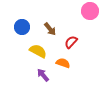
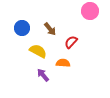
blue circle: moved 1 px down
orange semicircle: rotated 16 degrees counterclockwise
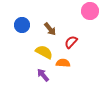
blue circle: moved 3 px up
yellow semicircle: moved 6 px right, 1 px down
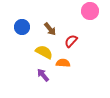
blue circle: moved 2 px down
red semicircle: moved 1 px up
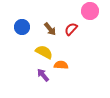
red semicircle: moved 12 px up
orange semicircle: moved 2 px left, 2 px down
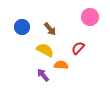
pink circle: moved 6 px down
red semicircle: moved 7 px right, 19 px down
yellow semicircle: moved 1 px right, 2 px up
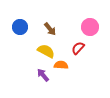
pink circle: moved 10 px down
blue circle: moved 2 px left
yellow semicircle: moved 1 px right, 1 px down
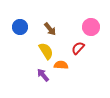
pink circle: moved 1 px right
yellow semicircle: rotated 30 degrees clockwise
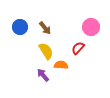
brown arrow: moved 5 px left, 1 px up
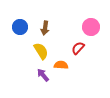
brown arrow: rotated 48 degrees clockwise
yellow semicircle: moved 5 px left
